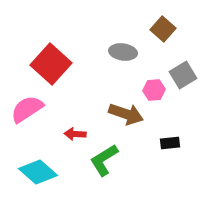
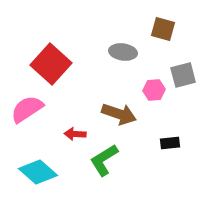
brown square: rotated 25 degrees counterclockwise
gray square: rotated 16 degrees clockwise
brown arrow: moved 7 px left
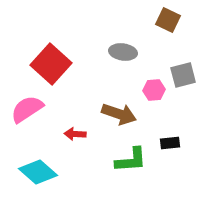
brown square: moved 5 px right, 9 px up; rotated 10 degrees clockwise
green L-shape: moved 27 px right; rotated 152 degrees counterclockwise
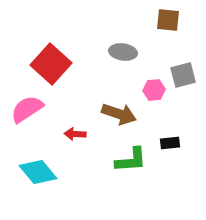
brown square: rotated 20 degrees counterclockwise
cyan diamond: rotated 9 degrees clockwise
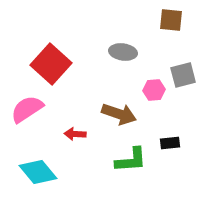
brown square: moved 3 px right
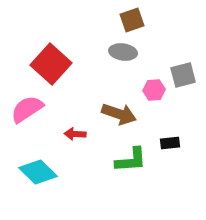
brown square: moved 39 px left; rotated 25 degrees counterclockwise
cyan diamond: rotated 6 degrees counterclockwise
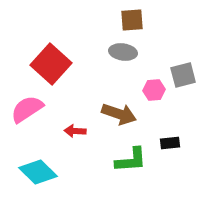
brown square: rotated 15 degrees clockwise
red arrow: moved 3 px up
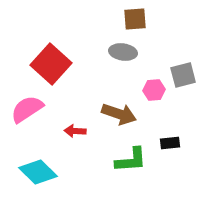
brown square: moved 3 px right, 1 px up
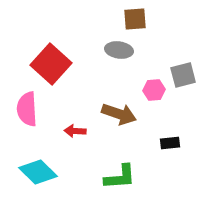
gray ellipse: moved 4 px left, 2 px up
pink semicircle: rotated 60 degrees counterclockwise
green L-shape: moved 11 px left, 17 px down
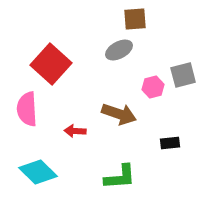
gray ellipse: rotated 36 degrees counterclockwise
pink hexagon: moved 1 px left, 3 px up; rotated 10 degrees counterclockwise
